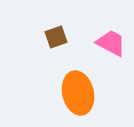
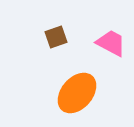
orange ellipse: moved 1 px left; rotated 54 degrees clockwise
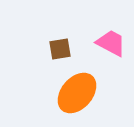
brown square: moved 4 px right, 12 px down; rotated 10 degrees clockwise
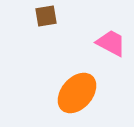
brown square: moved 14 px left, 33 px up
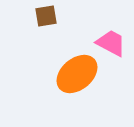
orange ellipse: moved 19 px up; rotated 9 degrees clockwise
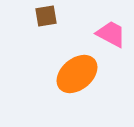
pink trapezoid: moved 9 px up
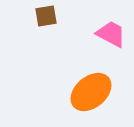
orange ellipse: moved 14 px right, 18 px down
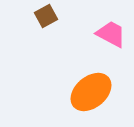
brown square: rotated 20 degrees counterclockwise
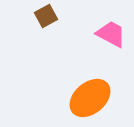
orange ellipse: moved 1 px left, 6 px down
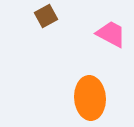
orange ellipse: rotated 54 degrees counterclockwise
